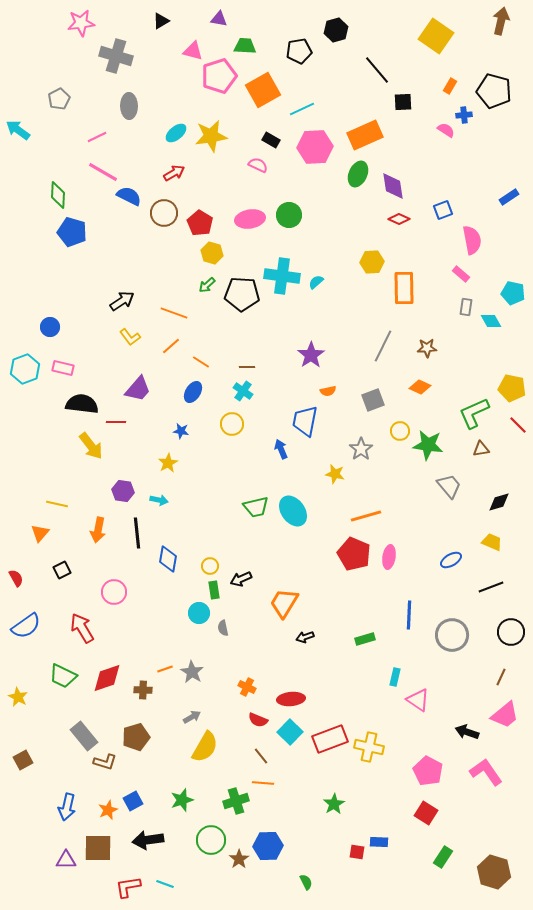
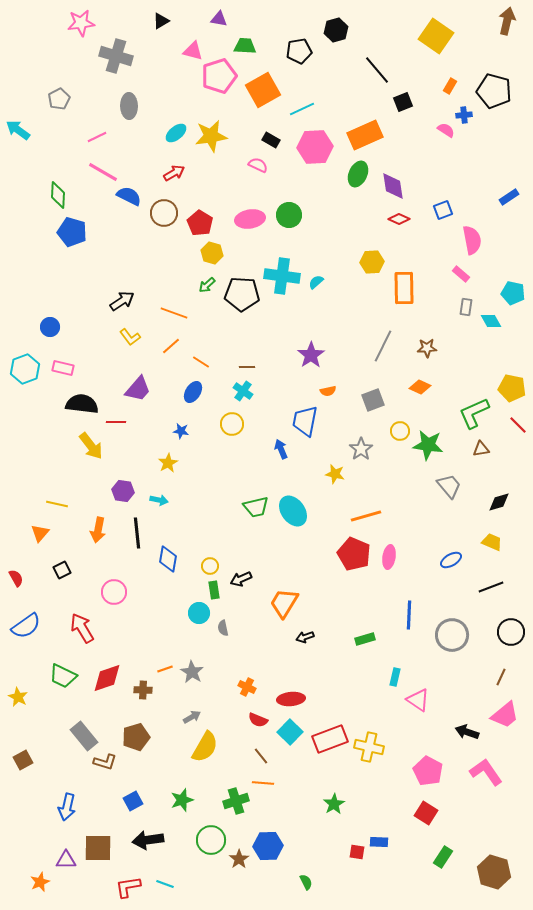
brown arrow at (501, 21): moved 6 px right
black square at (403, 102): rotated 18 degrees counterclockwise
orange star at (108, 810): moved 68 px left, 72 px down
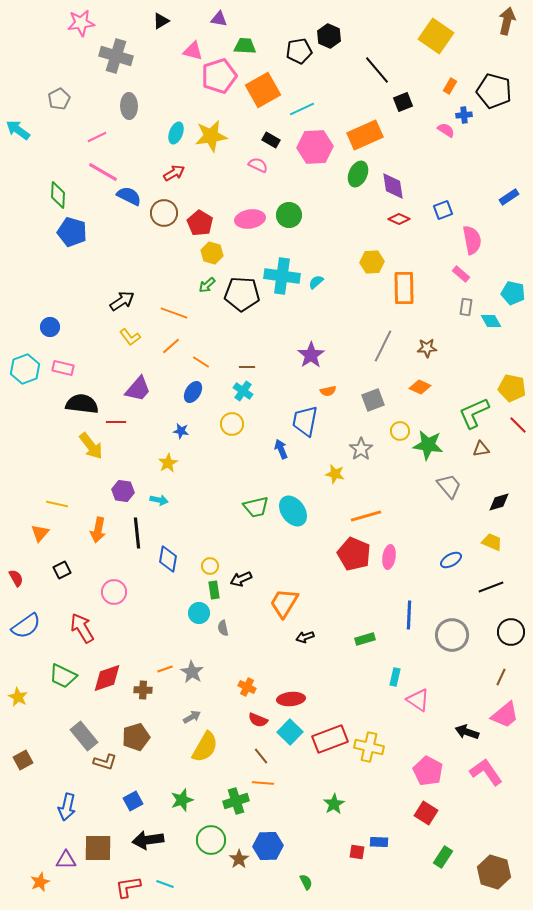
black hexagon at (336, 30): moved 7 px left, 6 px down; rotated 20 degrees counterclockwise
cyan ellipse at (176, 133): rotated 30 degrees counterclockwise
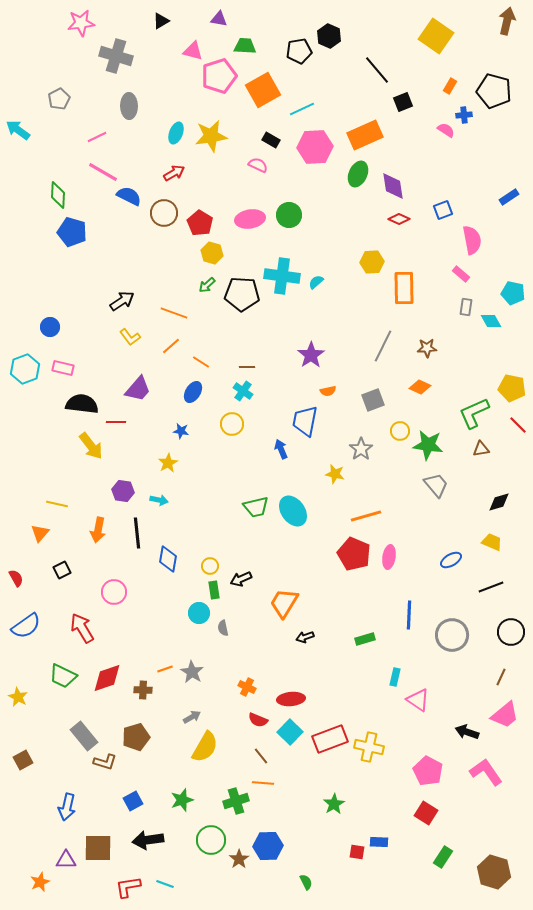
gray trapezoid at (449, 486): moved 13 px left, 1 px up
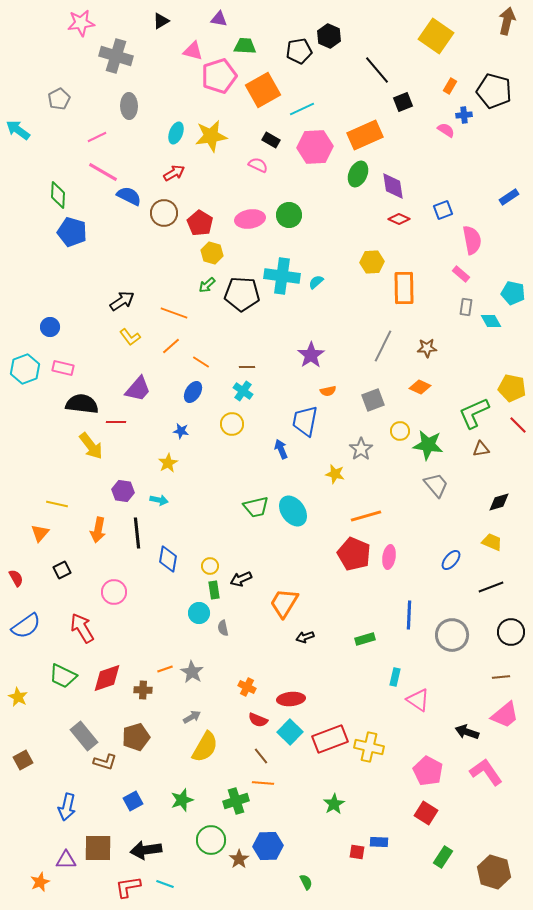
blue ellipse at (451, 560): rotated 20 degrees counterclockwise
brown line at (501, 677): rotated 60 degrees clockwise
black arrow at (148, 840): moved 2 px left, 10 px down
